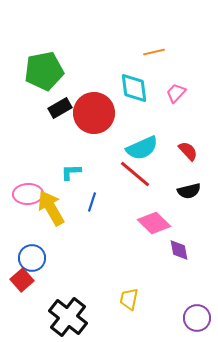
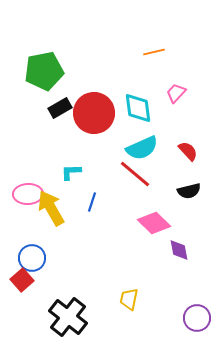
cyan diamond: moved 4 px right, 20 px down
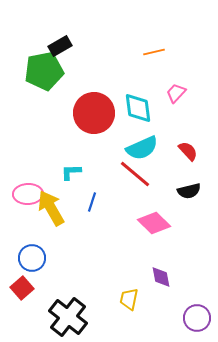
black rectangle: moved 62 px up
purple diamond: moved 18 px left, 27 px down
red square: moved 8 px down
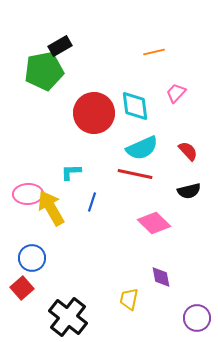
cyan diamond: moved 3 px left, 2 px up
red line: rotated 28 degrees counterclockwise
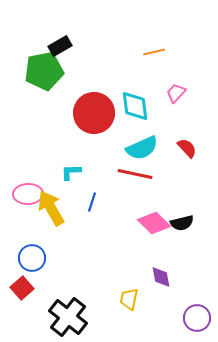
red semicircle: moved 1 px left, 3 px up
black semicircle: moved 7 px left, 32 px down
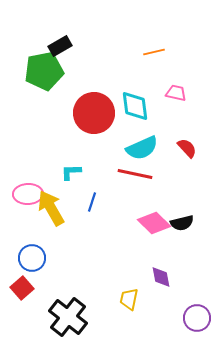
pink trapezoid: rotated 60 degrees clockwise
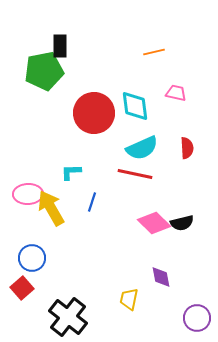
black rectangle: rotated 60 degrees counterclockwise
red semicircle: rotated 40 degrees clockwise
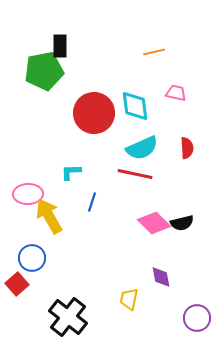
yellow arrow: moved 2 px left, 8 px down
red square: moved 5 px left, 4 px up
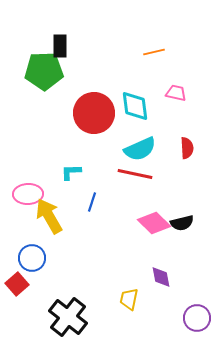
green pentagon: rotated 9 degrees clockwise
cyan semicircle: moved 2 px left, 1 px down
